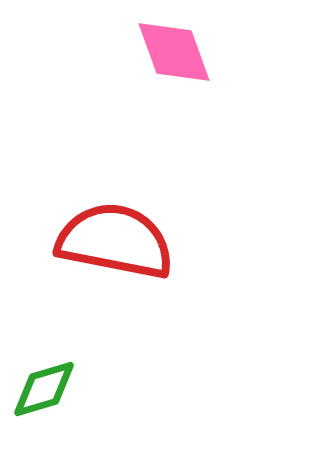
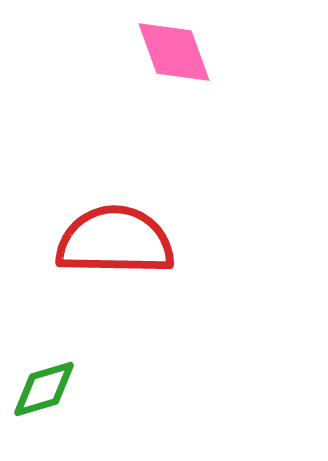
red semicircle: rotated 10 degrees counterclockwise
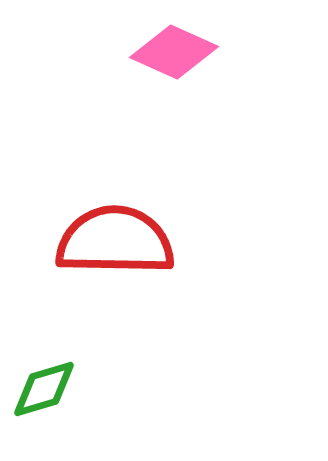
pink diamond: rotated 46 degrees counterclockwise
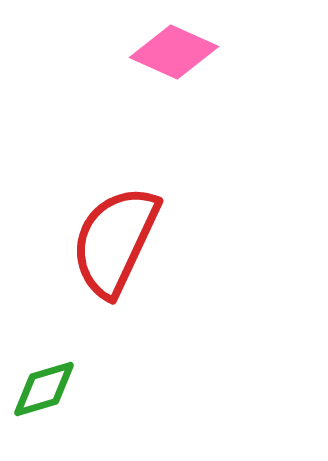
red semicircle: rotated 66 degrees counterclockwise
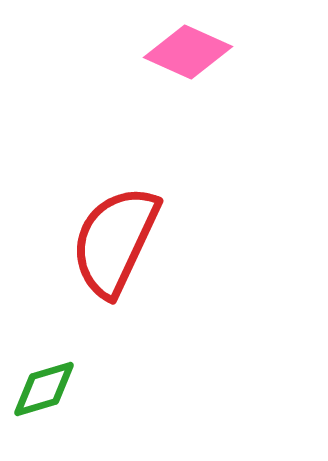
pink diamond: moved 14 px right
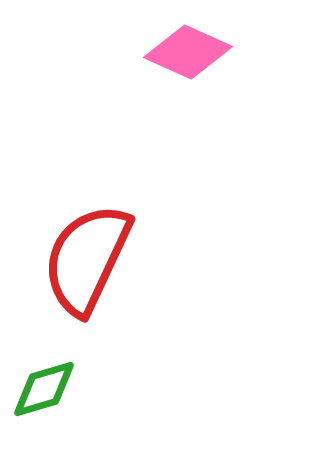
red semicircle: moved 28 px left, 18 px down
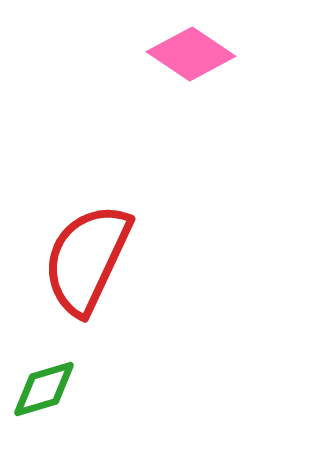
pink diamond: moved 3 px right, 2 px down; rotated 10 degrees clockwise
